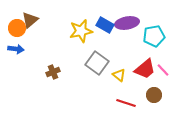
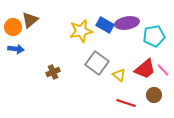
orange circle: moved 4 px left, 1 px up
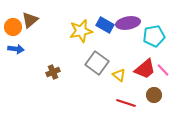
purple ellipse: moved 1 px right
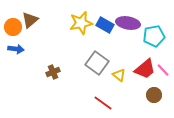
purple ellipse: rotated 20 degrees clockwise
yellow star: moved 8 px up
red line: moved 23 px left; rotated 18 degrees clockwise
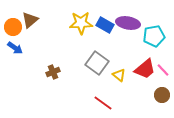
yellow star: rotated 10 degrees clockwise
blue arrow: moved 1 px left, 1 px up; rotated 28 degrees clockwise
brown circle: moved 8 px right
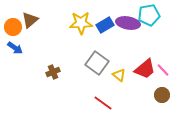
blue rectangle: rotated 60 degrees counterclockwise
cyan pentagon: moved 5 px left, 21 px up
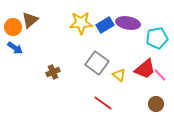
cyan pentagon: moved 8 px right, 23 px down
pink line: moved 3 px left, 5 px down
brown circle: moved 6 px left, 9 px down
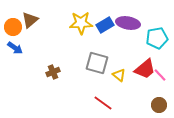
gray square: rotated 20 degrees counterclockwise
brown circle: moved 3 px right, 1 px down
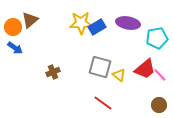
blue rectangle: moved 8 px left, 2 px down
gray square: moved 3 px right, 4 px down
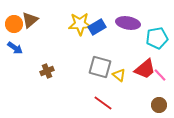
yellow star: moved 1 px left, 1 px down
orange circle: moved 1 px right, 3 px up
brown cross: moved 6 px left, 1 px up
